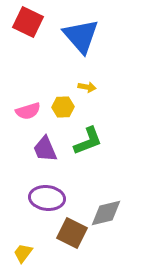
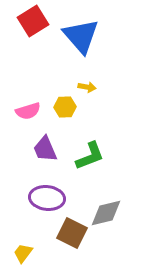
red square: moved 5 px right, 1 px up; rotated 32 degrees clockwise
yellow hexagon: moved 2 px right
green L-shape: moved 2 px right, 15 px down
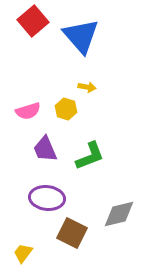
red square: rotated 8 degrees counterclockwise
yellow hexagon: moved 1 px right, 2 px down; rotated 20 degrees clockwise
gray diamond: moved 13 px right, 1 px down
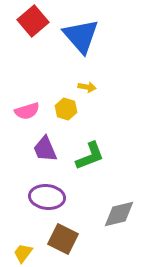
pink semicircle: moved 1 px left
purple ellipse: moved 1 px up
brown square: moved 9 px left, 6 px down
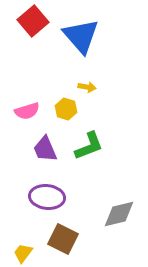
green L-shape: moved 1 px left, 10 px up
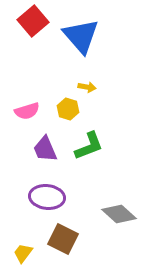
yellow hexagon: moved 2 px right
gray diamond: rotated 56 degrees clockwise
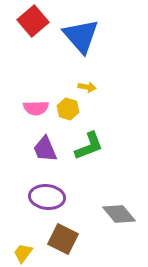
pink semicircle: moved 9 px right, 3 px up; rotated 15 degrees clockwise
gray diamond: rotated 8 degrees clockwise
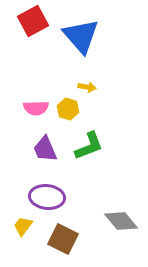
red square: rotated 12 degrees clockwise
gray diamond: moved 2 px right, 7 px down
yellow trapezoid: moved 27 px up
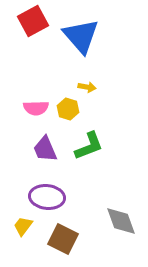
gray diamond: rotated 20 degrees clockwise
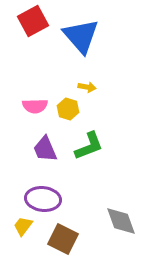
pink semicircle: moved 1 px left, 2 px up
purple ellipse: moved 4 px left, 2 px down
